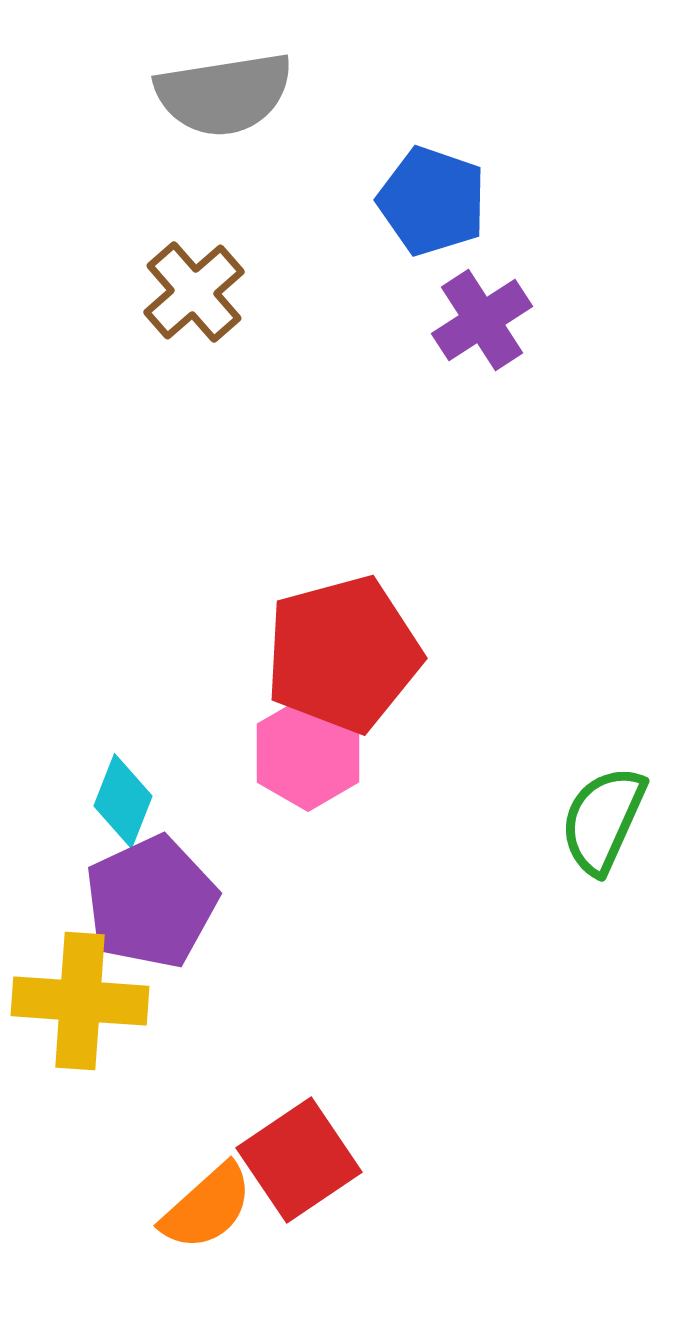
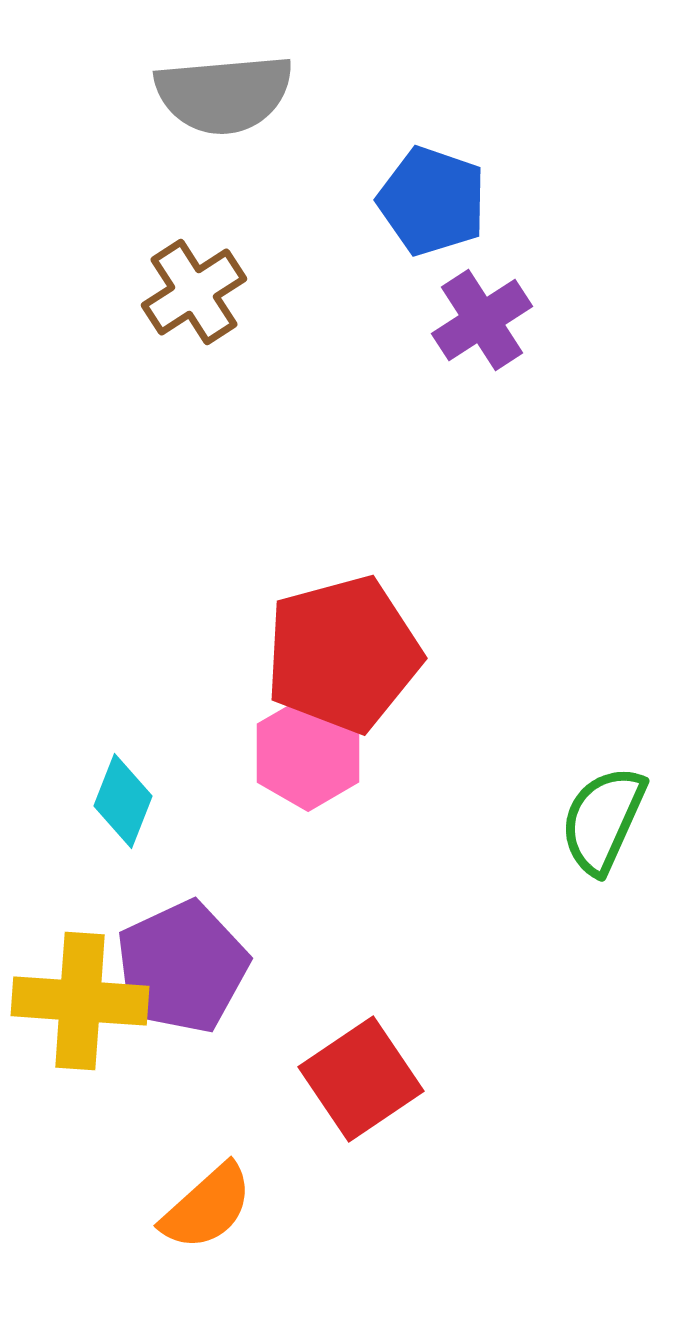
gray semicircle: rotated 4 degrees clockwise
brown cross: rotated 8 degrees clockwise
purple pentagon: moved 31 px right, 65 px down
red square: moved 62 px right, 81 px up
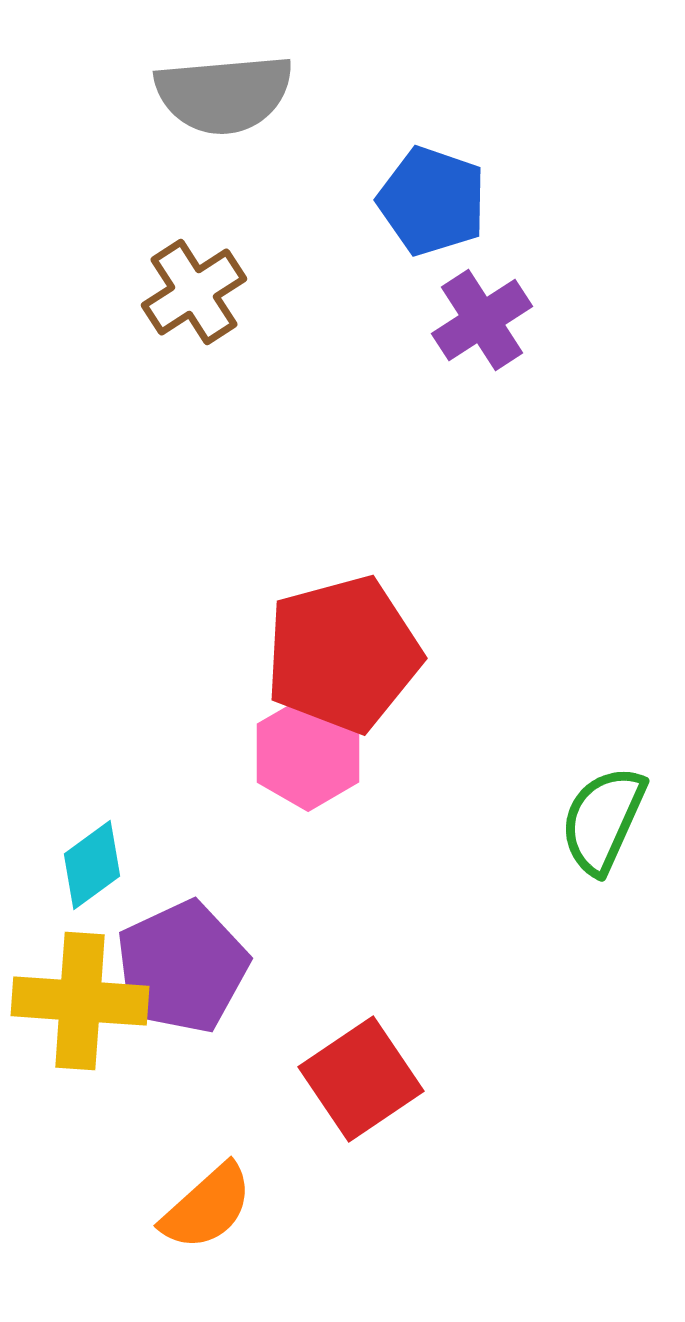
cyan diamond: moved 31 px left, 64 px down; rotated 32 degrees clockwise
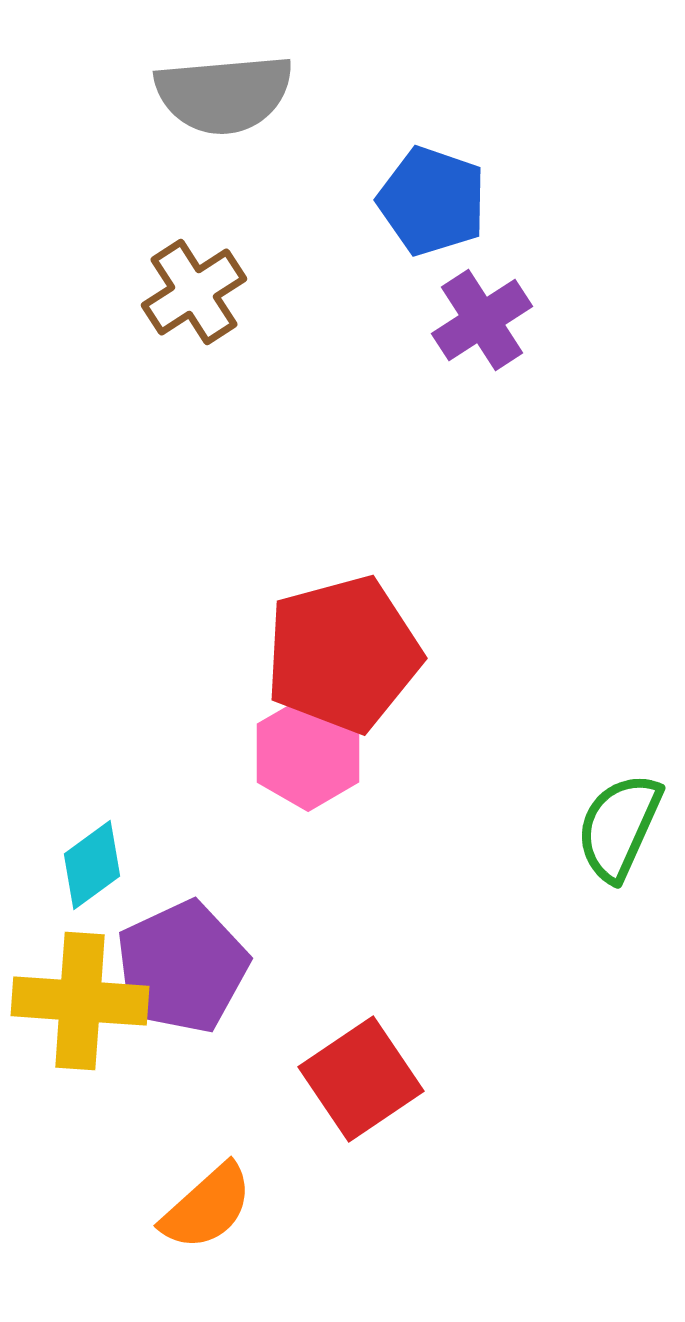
green semicircle: moved 16 px right, 7 px down
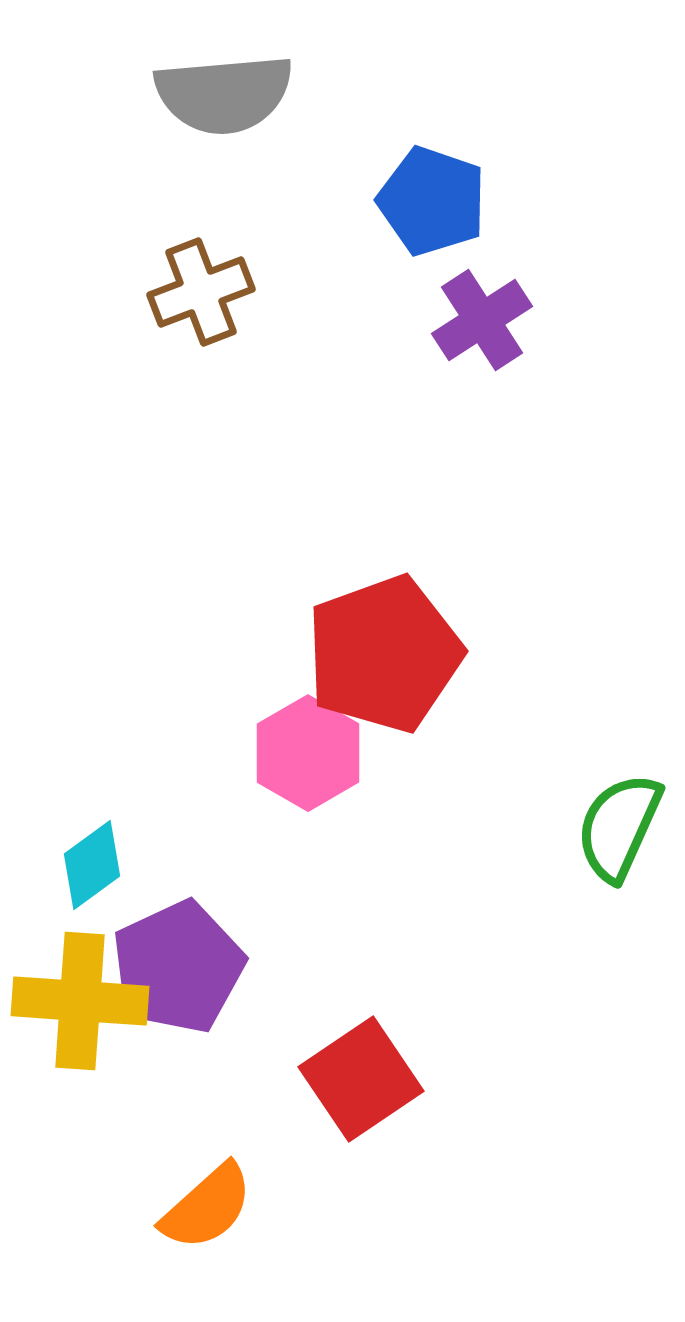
brown cross: moved 7 px right; rotated 12 degrees clockwise
red pentagon: moved 41 px right; rotated 5 degrees counterclockwise
purple pentagon: moved 4 px left
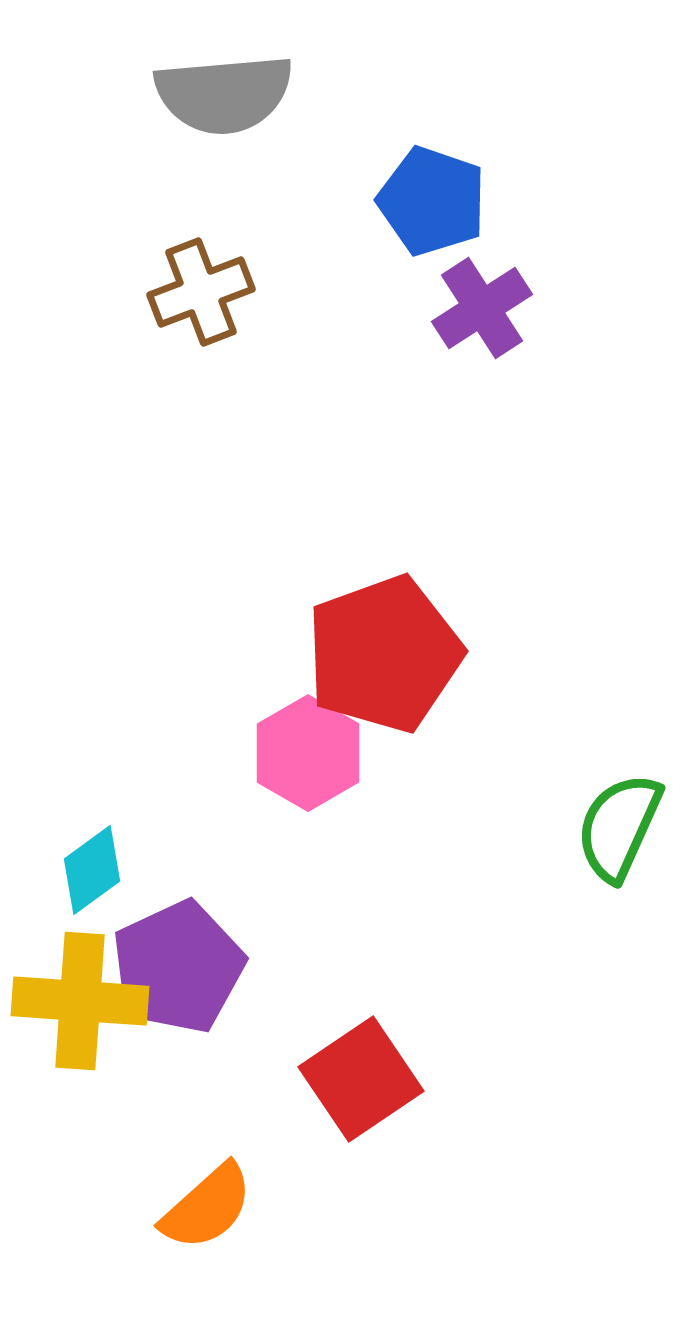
purple cross: moved 12 px up
cyan diamond: moved 5 px down
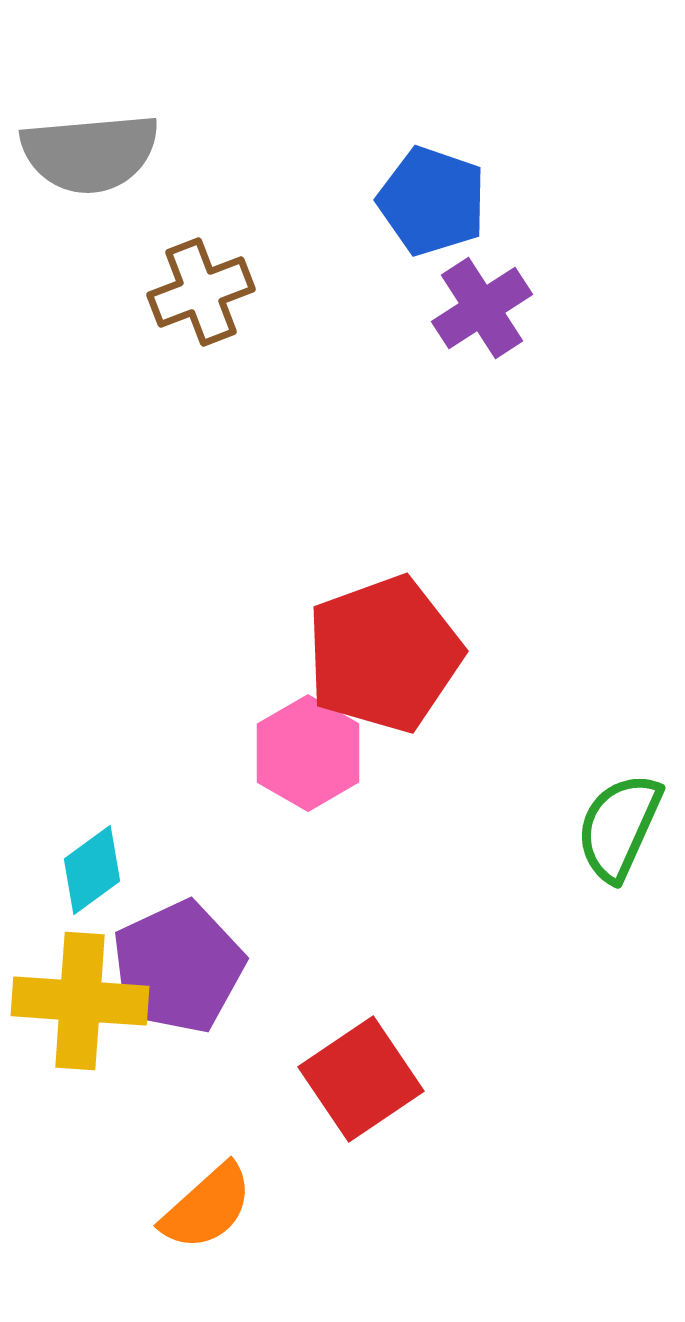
gray semicircle: moved 134 px left, 59 px down
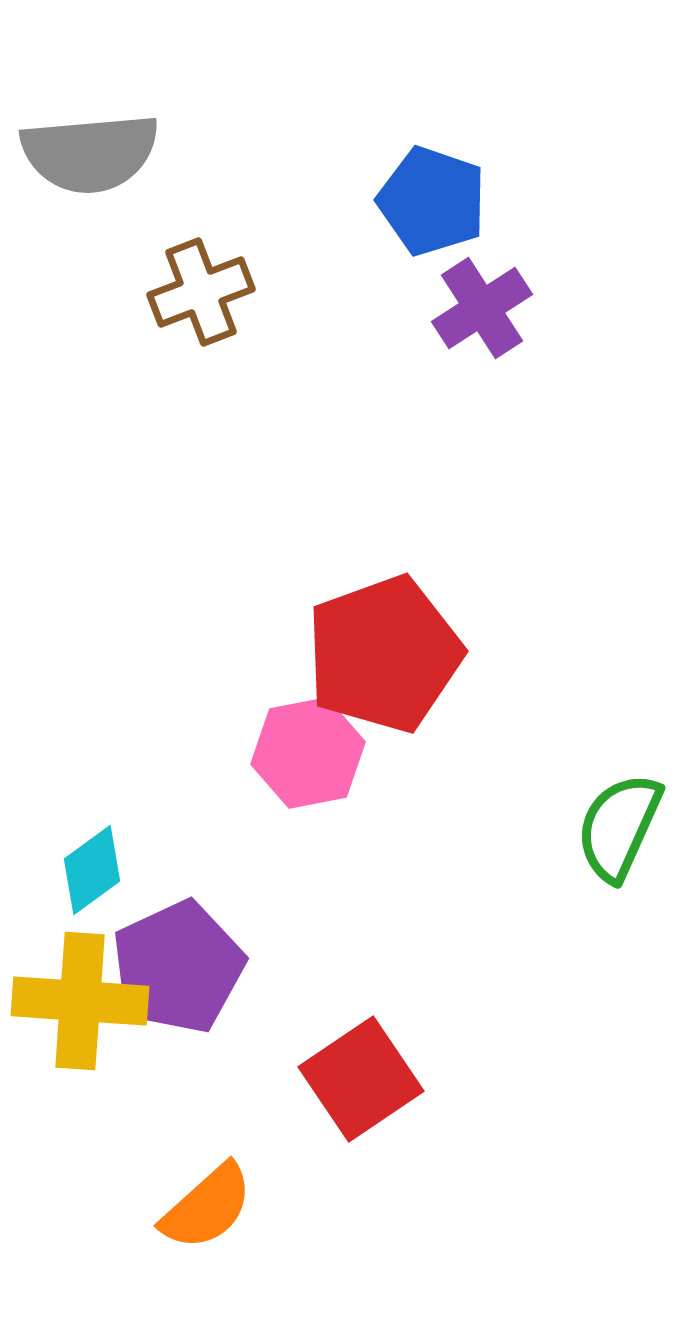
pink hexagon: rotated 19 degrees clockwise
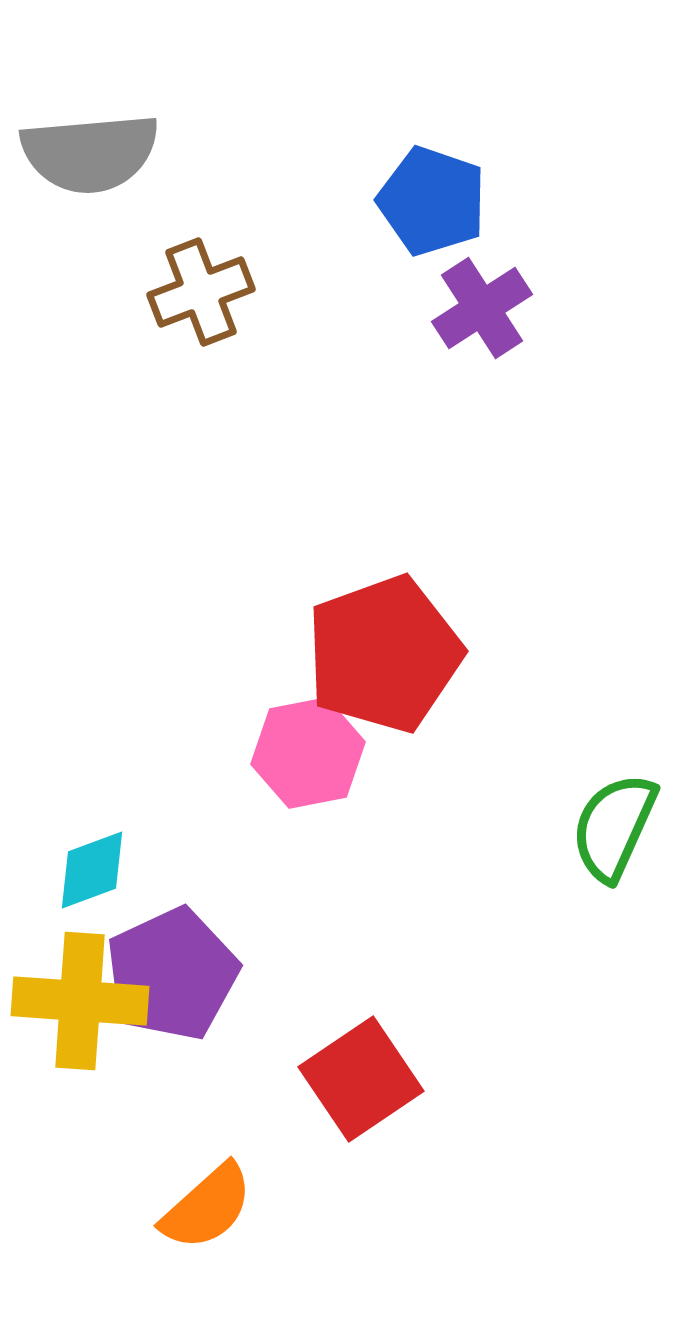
green semicircle: moved 5 px left
cyan diamond: rotated 16 degrees clockwise
purple pentagon: moved 6 px left, 7 px down
